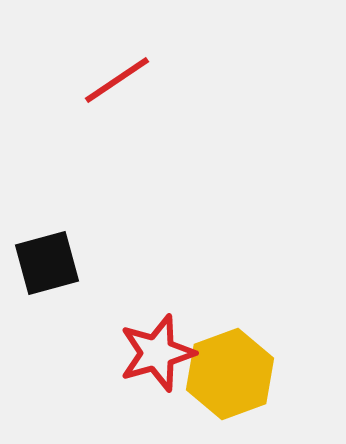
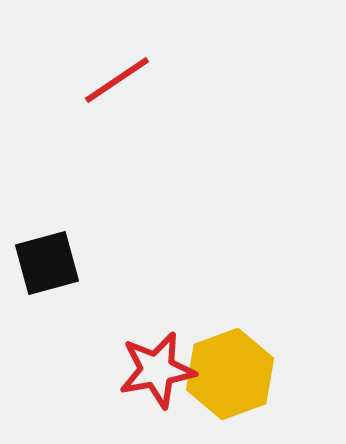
red star: moved 17 px down; rotated 6 degrees clockwise
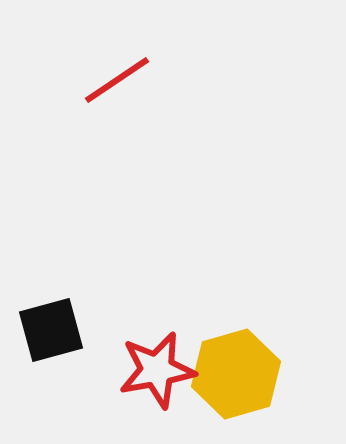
black square: moved 4 px right, 67 px down
yellow hexagon: moved 6 px right; rotated 4 degrees clockwise
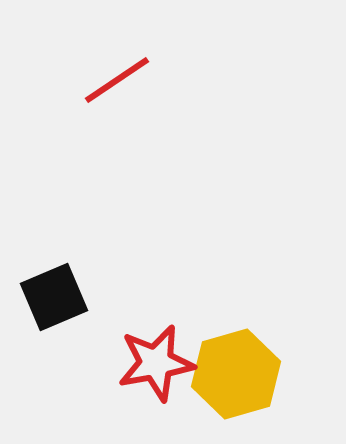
black square: moved 3 px right, 33 px up; rotated 8 degrees counterclockwise
red star: moved 1 px left, 7 px up
